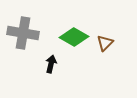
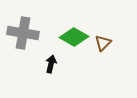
brown triangle: moved 2 px left
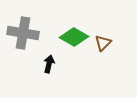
black arrow: moved 2 px left
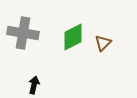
green diamond: moved 1 px left; rotated 56 degrees counterclockwise
black arrow: moved 15 px left, 21 px down
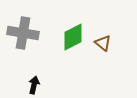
brown triangle: rotated 36 degrees counterclockwise
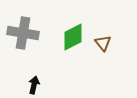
brown triangle: rotated 12 degrees clockwise
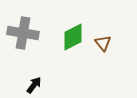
black arrow: rotated 24 degrees clockwise
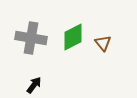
gray cross: moved 8 px right, 5 px down
